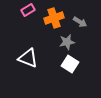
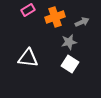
orange cross: moved 1 px right, 1 px up
gray arrow: moved 2 px right; rotated 56 degrees counterclockwise
gray star: moved 2 px right
white triangle: rotated 15 degrees counterclockwise
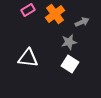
orange cross: moved 3 px up; rotated 18 degrees counterclockwise
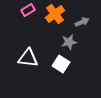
white square: moved 9 px left
